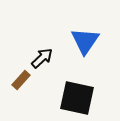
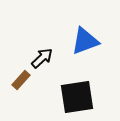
blue triangle: rotated 36 degrees clockwise
black square: moved 1 px up; rotated 21 degrees counterclockwise
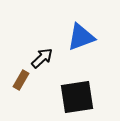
blue triangle: moved 4 px left, 4 px up
brown rectangle: rotated 12 degrees counterclockwise
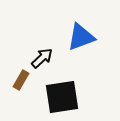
black square: moved 15 px left
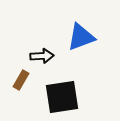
black arrow: moved 2 px up; rotated 40 degrees clockwise
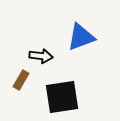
black arrow: moved 1 px left; rotated 10 degrees clockwise
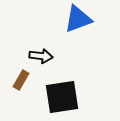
blue triangle: moved 3 px left, 18 px up
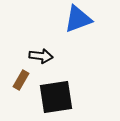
black square: moved 6 px left
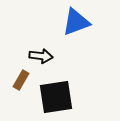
blue triangle: moved 2 px left, 3 px down
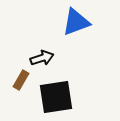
black arrow: moved 1 px right, 2 px down; rotated 25 degrees counterclockwise
